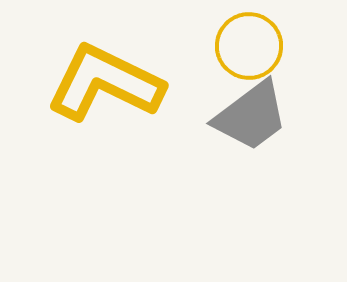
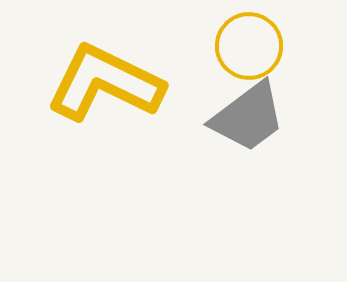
gray trapezoid: moved 3 px left, 1 px down
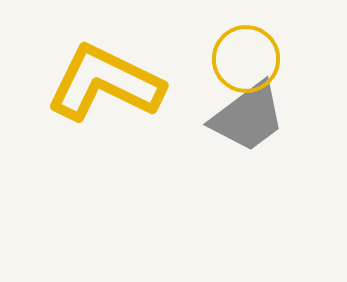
yellow circle: moved 3 px left, 13 px down
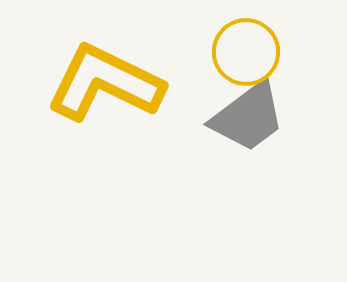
yellow circle: moved 7 px up
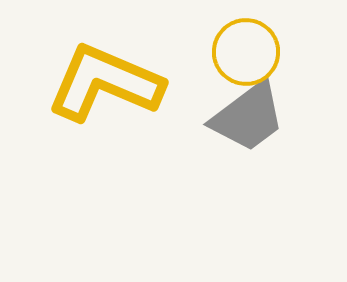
yellow L-shape: rotated 3 degrees counterclockwise
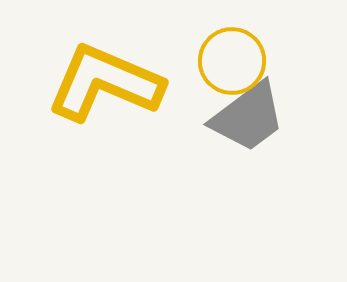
yellow circle: moved 14 px left, 9 px down
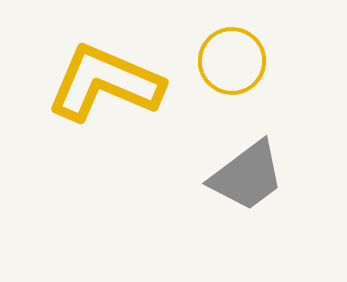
gray trapezoid: moved 1 px left, 59 px down
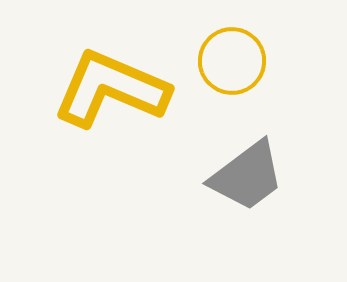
yellow L-shape: moved 6 px right, 6 px down
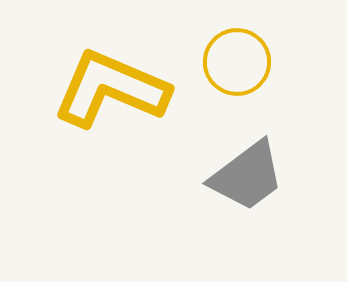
yellow circle: moved 5 px right, 1 px down
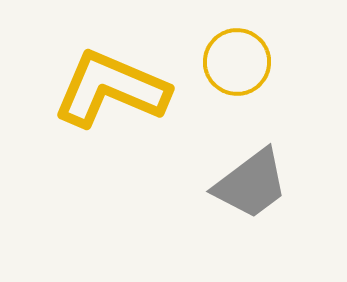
gray trapezoid: moved 4 px right, 8 px down
